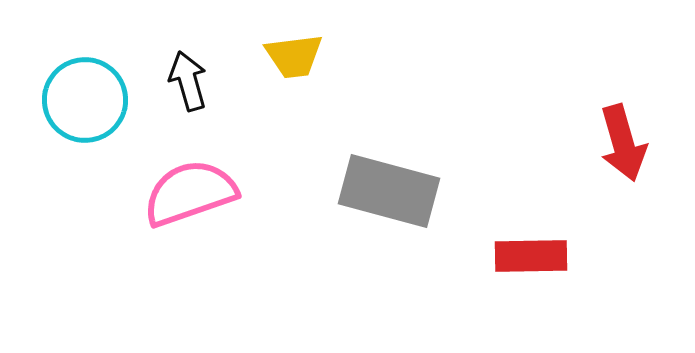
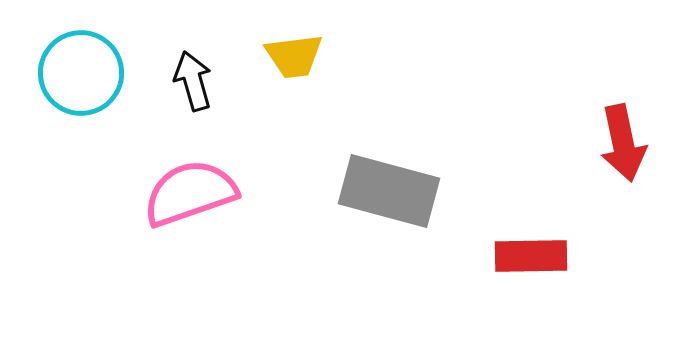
black arrow: moved 5 px right
cyan circle: moved 4 px left, 27 px up
red arrow: rotated 4 degrees clockwise
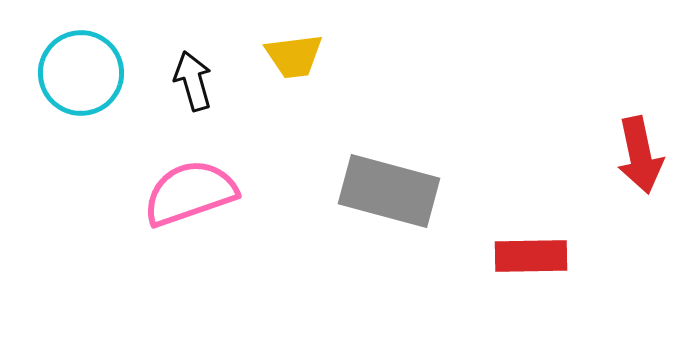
red arrow: moved 17 px right, 12 px down
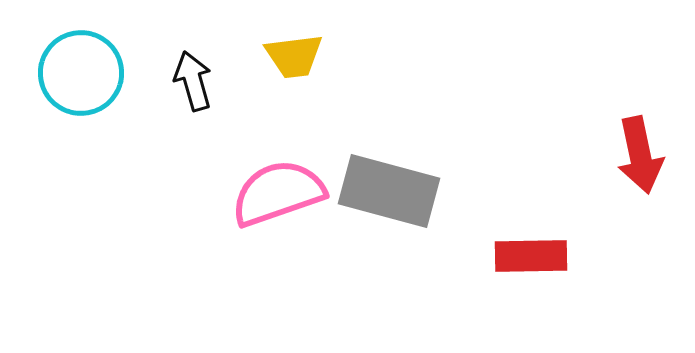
pink semicircle: moved 88 px right
